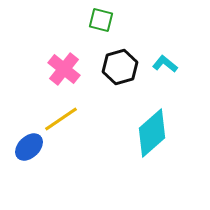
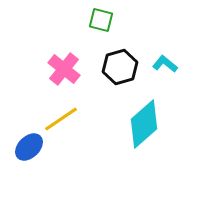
cyan diamond: moved 8 px left, 9 px up
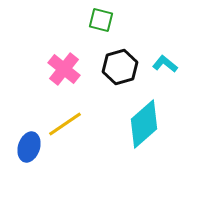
yellow line: moved 4 px right, 5 px down
blue ellipse: rotated 28 degrees counterclockwise
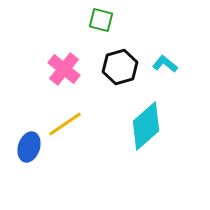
cyan diamond: moved 2 px right, 2 px down
